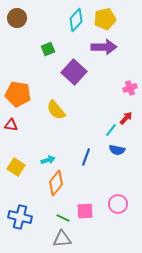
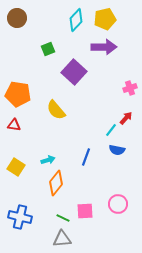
red triangle: moved 3 px right
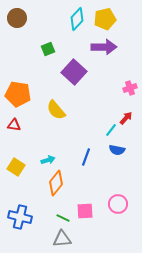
cyan diamond: moved 1 px right, 1 px up
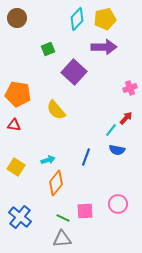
blue cross: rotated 25 degrees clockwise
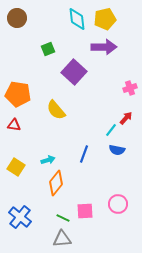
cyan diamond: rotated 50 degrees counterclockwise
blue line: moved 2 px left, 3 px up
